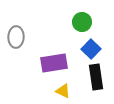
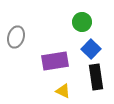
gray ellipse: rotated 15 degrees clockwise
purple rectangle: moved 1 px right, 2 px up
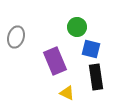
green circle: moved 5 px left, 5 px down
blue square: rotated 30 degrees counterclockwise
purple rectangle: rotated 76 degrees clockwise
yellow triangle: moved 4 px right, 2 px down
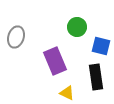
blue square: moved 10 px right, 3 px up
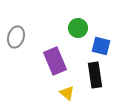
green circle: moved 1 px right, 1 px down
black rectangle: moved 1 px left, 2 px up
yellow triangle: rotated 14 degrees clockwise
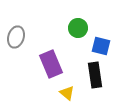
purple rectangle: moved 4 px left, 3 px down
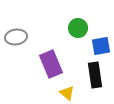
gray ellipse: rotated 65 degrees clockwise
blue square: rotated 24 degrees counterclockwise
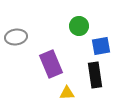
green circle: moved 1 px right, 2 px up
yellow triangle: rotated 42 degrees counterclockwise
